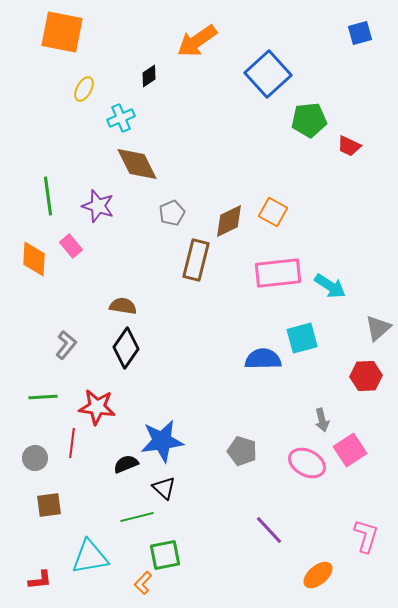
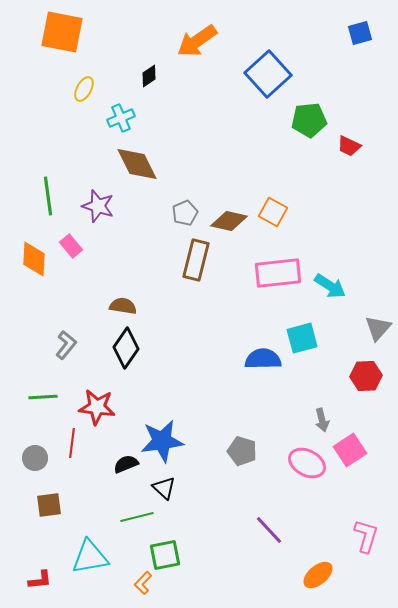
gray pentagon at (172, 213): moved 13 px right
brown diamond at (229, 221): rotated 39 degrees clockwise
gray triangle at (378, 328): rotated 8 degrees counterclockwise
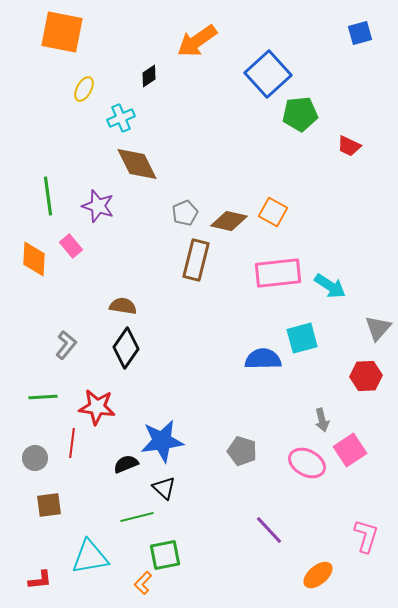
green pentagon at (309, 120): moved 9 px left, 6 px up
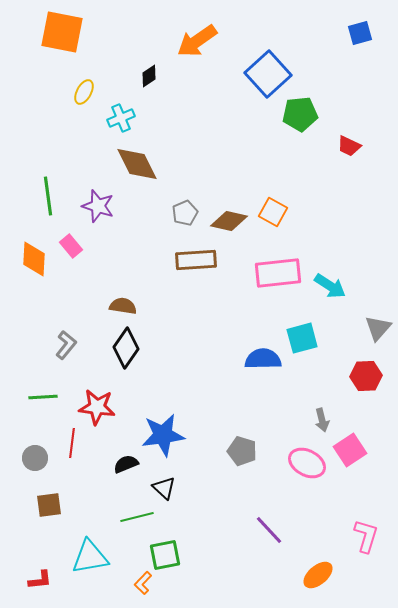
yellow ellipse at (84, 89): moved 3 px down
brown rectangle at (196, 260): rotated 72 degrees clockwise
blue star at (162, 441): moved 1 px right, 6 px up
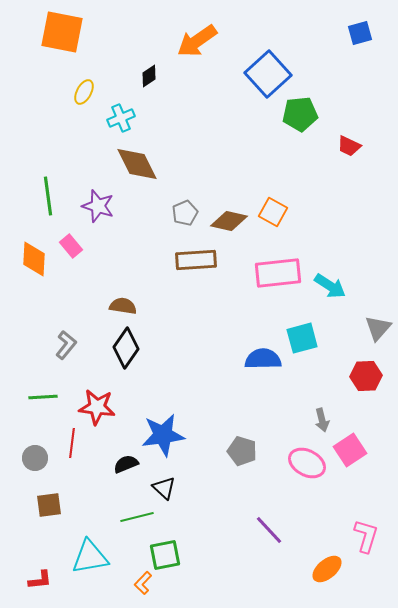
orange ellipse at (318, 575): moved 9 px right, 6 px up
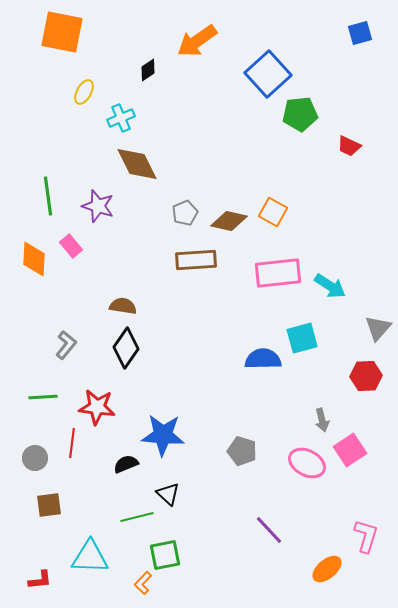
black diamond at (149, 76): moved 1 px left, 6 px up
blue star at (163, 435): rotated 12 degrees clockwise
black triangle at (164, 488): moved 4 px right, 6 px down
cyan triangle at (90, 557): rotated 12 degrees clockwise
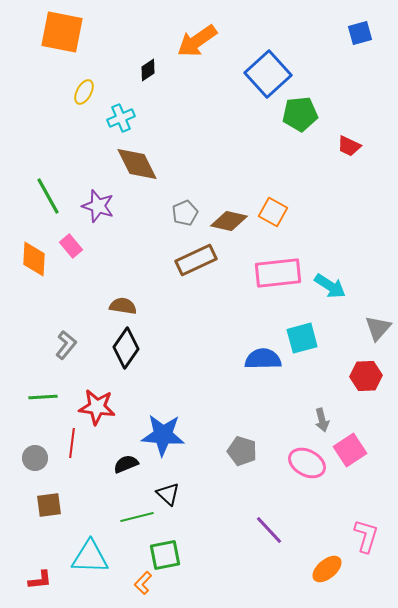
green line at (48, 196): rotated 21 degrees counterclockwise
brown rectangle at (196, 260): rotated 21 degrees counterclockwise
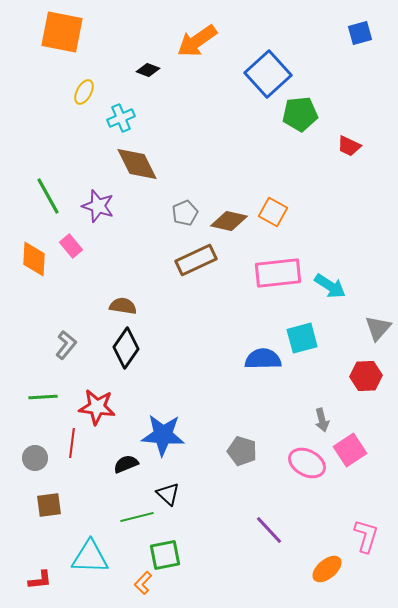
black diamond at (148, 70): rotated 55 degrees clockwise
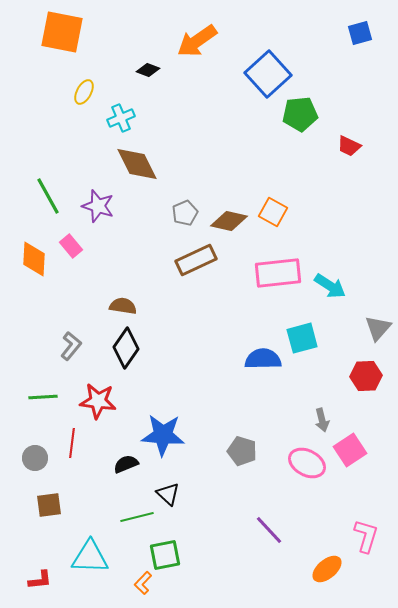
gray L-shape at (66, 345): moved 5 px right, 1 px down
red star at (97, 407): moved 1 px right, 6 px up
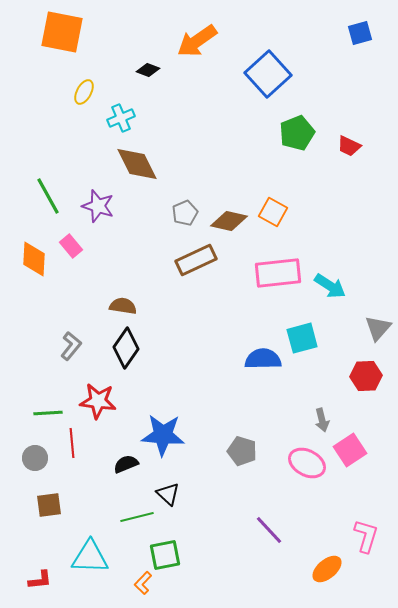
green pentagon at (300, 114): moved 3 px left, 19 px down; rotated 16 degrees counterclockwise
green line at (43, 397): moved 5 px right, 16 px down
red line at (72, 443): rotated 12 degrees counterclockwise
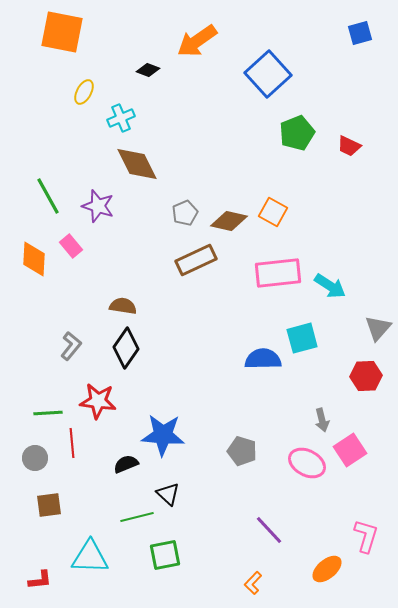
orange L-shape at (143, 583): moved 110 px right
